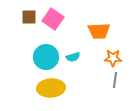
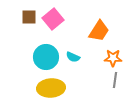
pink square: rotated 15 degrees clockwise
orange trapezoid: rotated 55 degrees counterclockwise
cyan semicircle: rotated 40 degrees clockwise
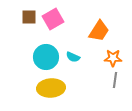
pink square: rotated 10 degrees clockwise
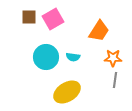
cyan semicircle: rotated 16 degrees counterclockwise
yellow ellipse: moved 16 px right, 4 px down; rotated 28 degrees counterclockwise
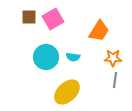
yellow ellipse: rotated 12 degrees counterclockwise
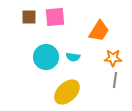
pink square: moved 2 px right, 2 px up; rotated 25 degrees clockwise
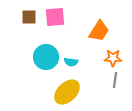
cyan semicircle: moved 2 px left, 5 px down
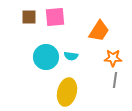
cyan semicircle: moved 6 px up
yellow ellipse: rotated 32 degrees counterclockwise
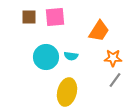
gray line: rotated 28 degrees clockwise
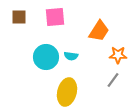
brown square: moved 10 px left
orange star: moved 5 px right, 3 px up
gray line: moved 2 px left
